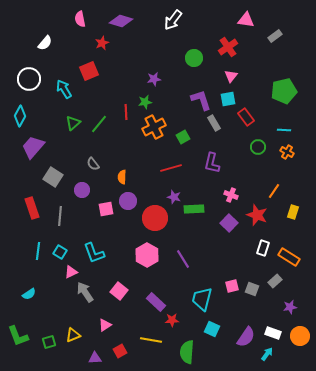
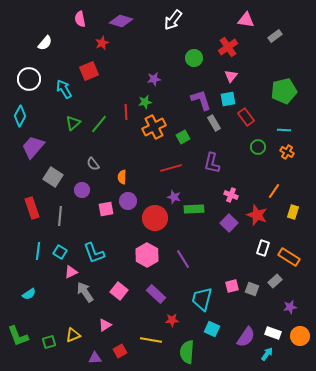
purple rectangle at (156, 302): moved 8 px up
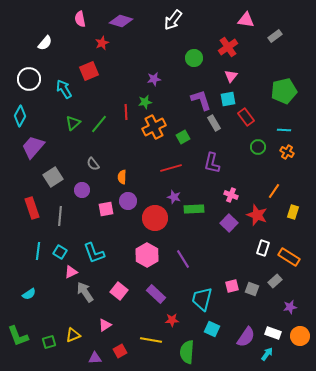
gray square at (53, 177): rotated 24 degrees clockwise
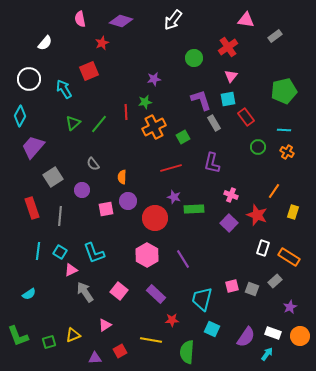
pink triangle at (71, 272): moved 2 px up
purple star at (290, 307): rotated 16 degrees counterclockwise
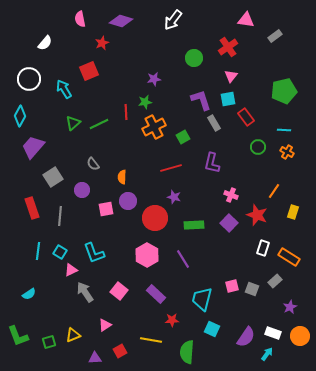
green line at (99, 124): rotated 24 degrees clockwise
green rectangle at (194, 209): moved 16 px down
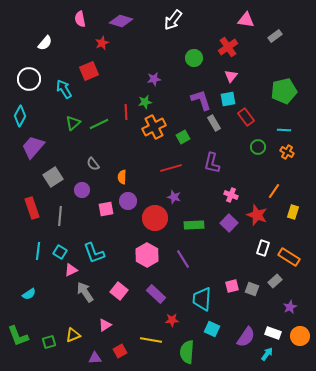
cyan trapezoid at (202, 299): rotated 10 degrees counterclockwise
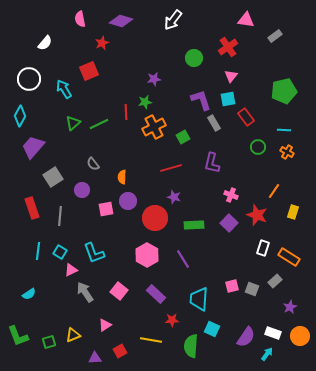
cyan trapezoid at (202, 299): moved 3 px left
green semicircle at (187, 352): moved 4 px right, 6 px up
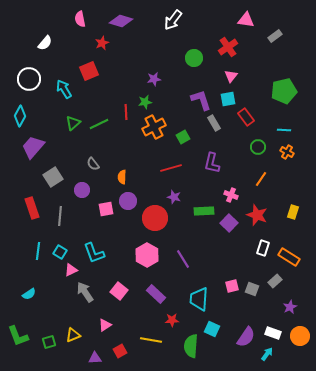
orange line at (274, 191): moved 13 px left, 12 px up
green rectangle at (194, 225): moved 10 px right, 14 px up
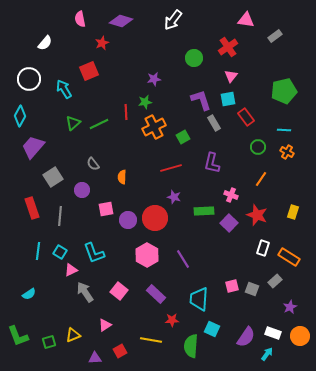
purple circle at (128, 201): moved 19 px down
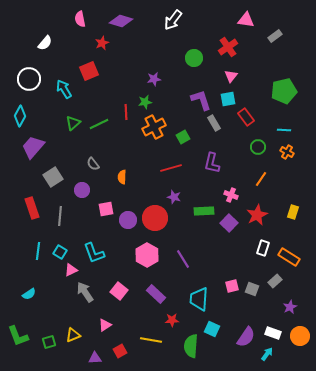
red star at (257, 215): rotated 25 degrees clockwise
